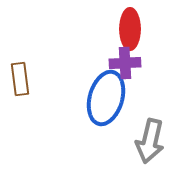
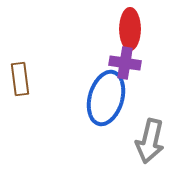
purple cross: rotated 12 degrees clockwise
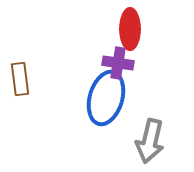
purple cross: moved 7 px left
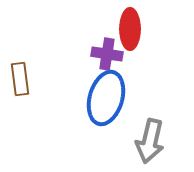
purple cross: moved 11 px left, 9 px up
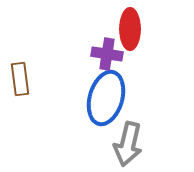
gray arrow: moved 22 px left, 3 px down
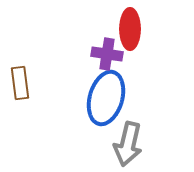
brown rectangle: moved 4 px down
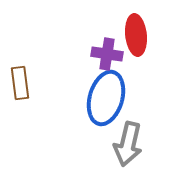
red ellipse: moved 6 px right, 6 px down; rotated 6 degrees counterclockwise
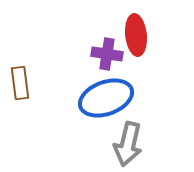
blue ellipse: rotated 54 degrees clockwise
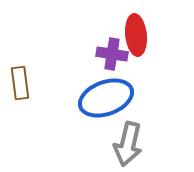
purple cross: moved 5 px right
